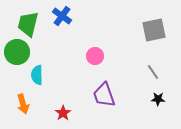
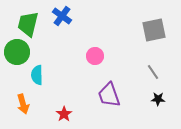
purple trapezoid: moved 5 px right
red star: moved 1 px right, 1 px down
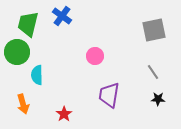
purple trapezoid: rotated 28 degrees clockwise
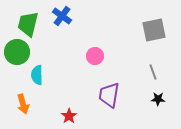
gray line: rotated 14 degrees clockwise
red star: moved 5 px right, 2 px down
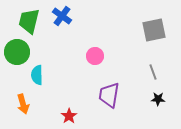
green trapezoid: moved 1 px right, 3 px up
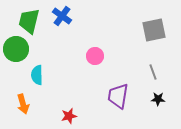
green circle: moved 1 px left, 3 px up
purple trapezoid: moved 9 px right, 1 px down
red star: rotated 21 degrees clockwise
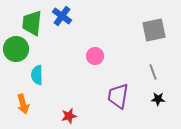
green trapezoid: moved 3 px right, 2 px down; rotated 8 degrees counterclockwise
